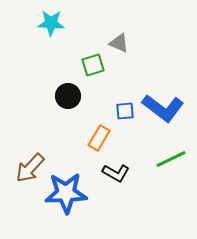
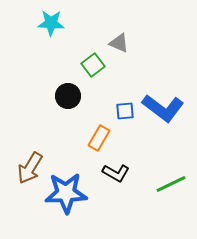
green square: rotated 20 degrees counterclockwise
green line: moved 25 px down
brown arrow: rotated 12 degrees counterclockwise
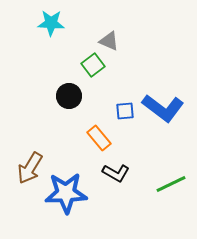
gray triangle: moved 10 px left, 2 px up
black circle: moved 1 px right
orange rectangle: rotated 70 degrees counterclockwise
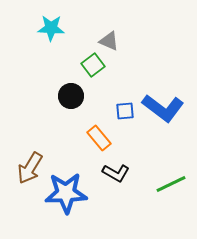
cyan star: moved 5 px down
black circle: moved 2 px right
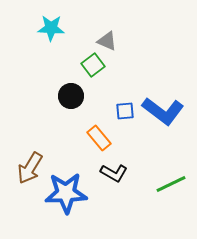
gray triangle: moved 2 px left
blue L-shape: moved 3 px down
black L-shape: moved 2 px left
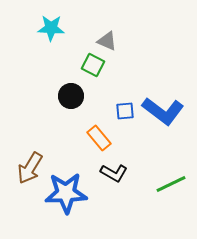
green square: rotated 25 degrees counterclockwise
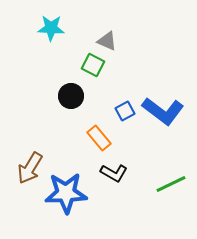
blue square: rotated 24 degrees counterclockwise
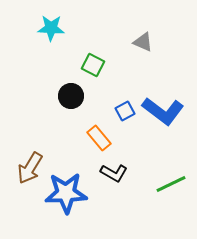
gray triangle: moved 36 px right, 1 px down
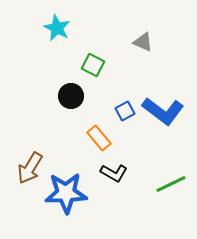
cyan star: moved 6 px right; rotated 24 degrees clockwise
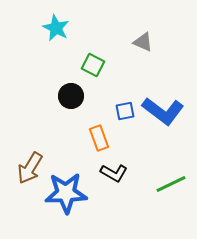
cyan star: moved 1 px left
blue square: rotated 18 degrees clockwise
orange rectangle: rotated 20 degrees clockwise
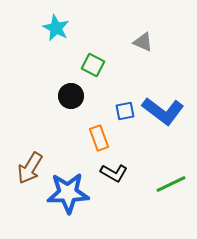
blue star: moved 2 px right
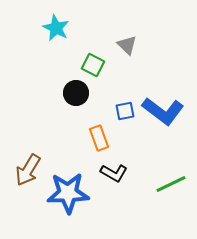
gray triangle: moved 16 px left, 3 px down; rotated 20 degrees clockwise
black circle: moved 5 px right, 3 px up
brown arrow: moved 2 px left, 2 px down
